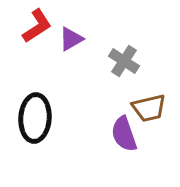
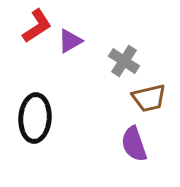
purple triangle: moved 1 px left, 2 px down
brown trapezoid: moved 10 px up
purple semicircle: moved 10 px right, 10 px down
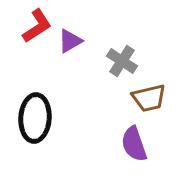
gray cross: moved 2 px left
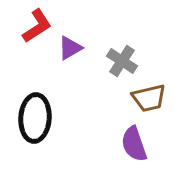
purple triangle: moved 7 px down
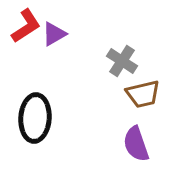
red L-shape: moved 11 px left
purple triangle: moved 16 px left, 14 px up
brown trapezoid: moved 6 px left, 4 px up
purple semicircle: moved 2 px right
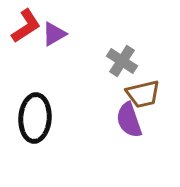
purple semicircle: moved 7 px left, 24 px up
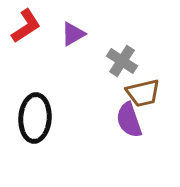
purple triangle: moved 19 px right
brown trapezoid: moved 1 px up
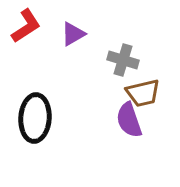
gray cross: moved 1 px right, 1 px up; rotated 16 degrees counterclockwise
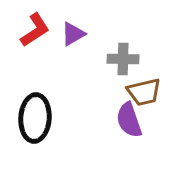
red L-shape: moved 9 px right, 4 px down
gray cross: moved 1 px up; rotated 16 degrees counterclockwise
brown trapezoid: moved 1 px right, 1 px up
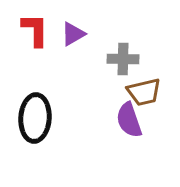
red L-shape: rotated 57 degrees counterclockwise
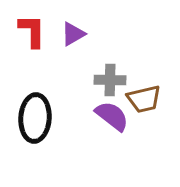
red L-shape: moved 3 px left, 1 px down
gray cross: moved 13 px left, 21 px down
brown trapezoid: moved 7 px down
purple semicircle: moved 17 px left, 4 px up; rotated 147 degrees clockwise
